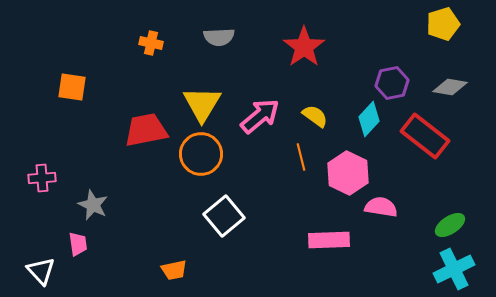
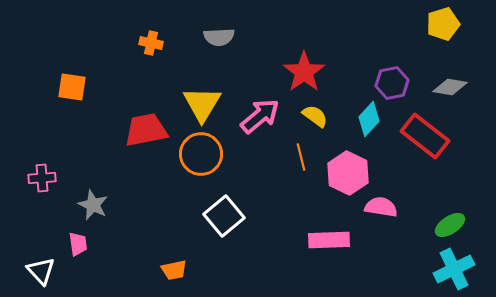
red star: moved 25 px down
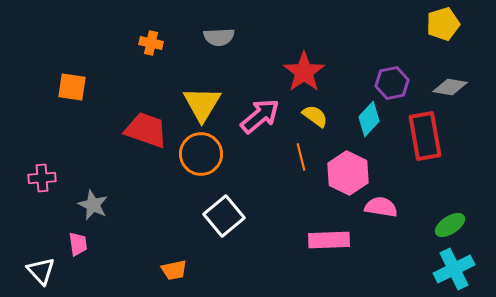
red trapezoid: rotated 30 degrees clockwise
red rectangle: rotated 42 degrees clockwise
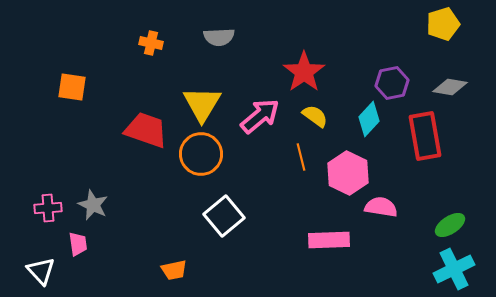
pink cross: moved 6 px right, 30 px down
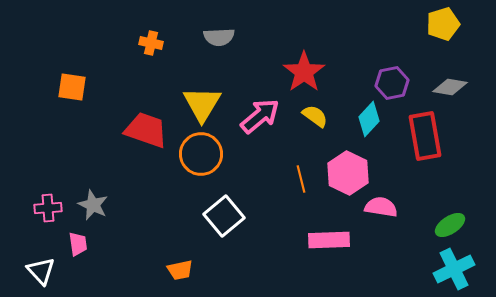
orange line: moved 22 px down
orange trapezoid: moved 6 px right
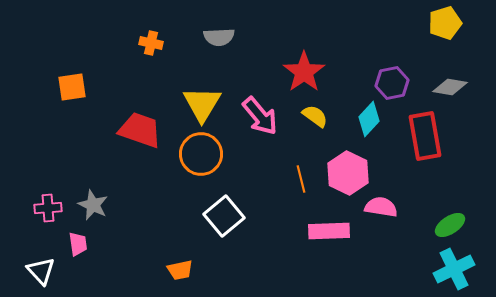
yellow pentagon: moved 2 px right, 1 px up
orange square: rotated 16 degrees counterclockwise
pink arrow: rotated 90 degrees clockwise
red trapezoid: moved 6 px left
pink rectangle: moved 9 px up
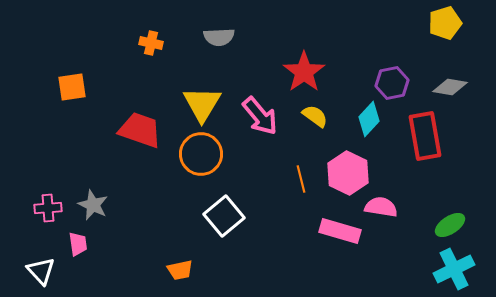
pink rectangle: moved 11 px right; rotated 18 degrees clockwise
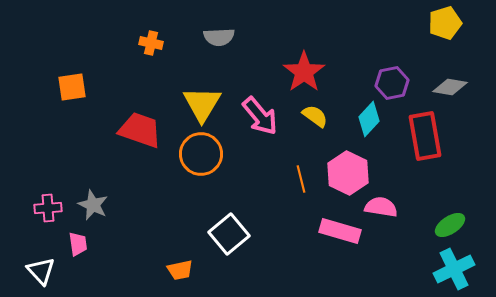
white square: moved 5 px right, 18 px down
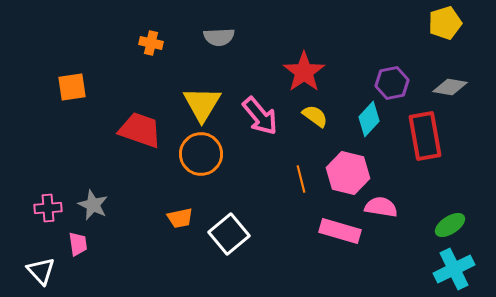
pink hexagon: rotated 12 degrees counterclockwise
orange trapezoid: moved 52 px up
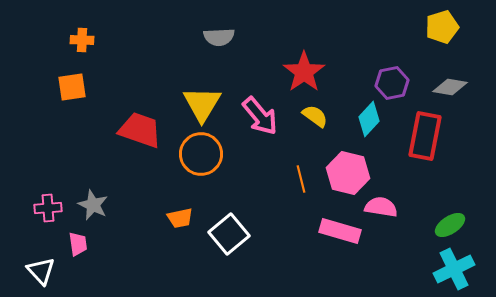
yellow pentagon: moved 3 px left, 4 px down
orange cross: moved 69 px left, 3 px up; rotated 10 degrees counterclockwise
red rectangle: rotated 21 degrees clockwise
